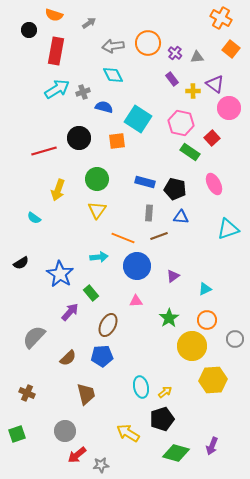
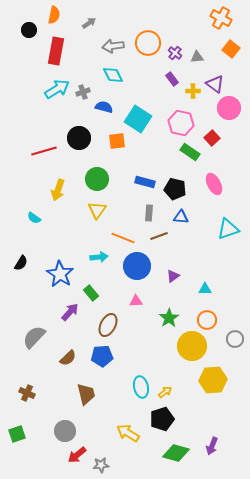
orange semicircle at (54, 15): rotated 96 degrees counterclockwise
black semicircle at (21, 263): rotated 28 degrees counterclockwise
cyan triangle at (205, 289): rotated 24 degrees clockwise
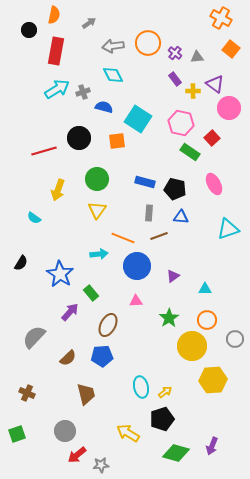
purple rectangle at (172, 79): moved 3 px right
cyan arrow at (99, 257): moved 3 px up
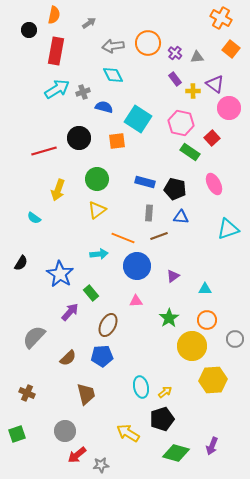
yellow triangle at (97, 210): rotated 18 degrees clockwise
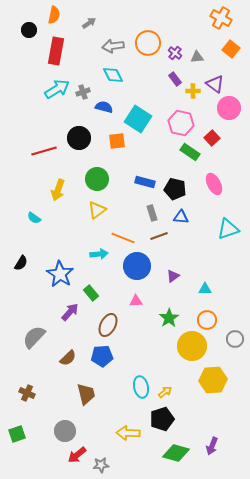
gray rectangle at (149, 213): moved 3 px right; rotated 21 degrees counterclockwise
yellow arrow at (128, 433): rotated 30 degrees counterclockwise
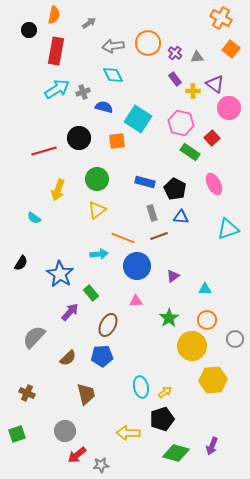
black pentagon at (175, 189): rotated 15 degrees clockwise
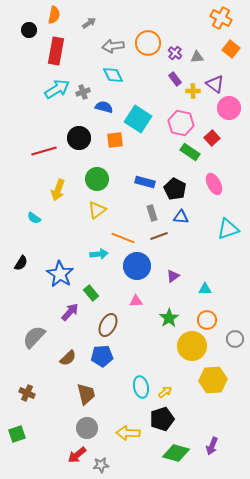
orange square at (117, 141): moved 2 px left, 1 px up
gray circle at (65, 431): moved 22 px right, 3 px up
